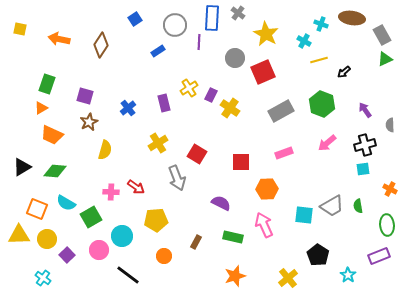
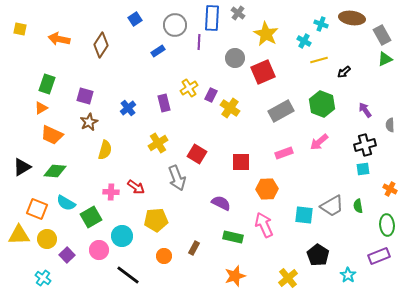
pink arrow at (327, 143): moved 8 px left, 1 px up
brown rectangle at (196, 242): moved 2 px left, 6 px down
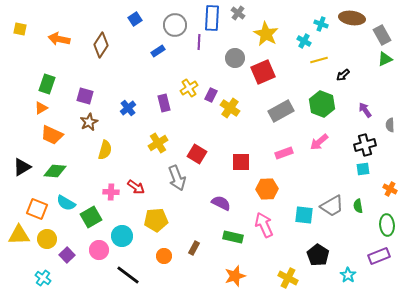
black arrow at (344, 72): moved 1 px left, 3 px down
yellow cross at (288, 278): rotated 24 degrees counterclockwise
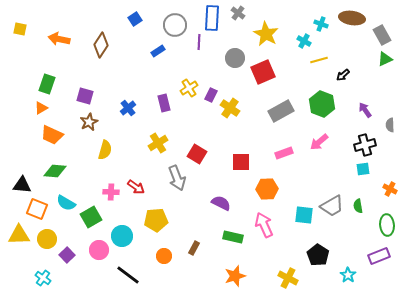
black triangle at (22, 167): moved 18 px down; rotated 36 degrees clockwise
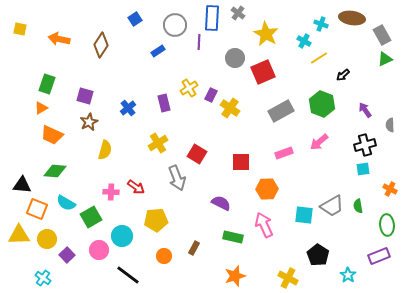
yellow line at (319, 60): moved 2 px up; rotated 18 degrees counterclockwise
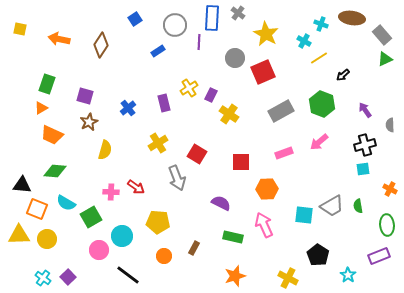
gray rectangle at (382, 35): rotated 12 degrees counterclockwise
yellow cross at (230, 108): moved 1 px left, 6 px down
yellow pentagon at (156, 220): moved 2 px right, 2 px down; rotated 10 degrees clockwise
purple square at (67, 255): moved 1 px right, 22 px down
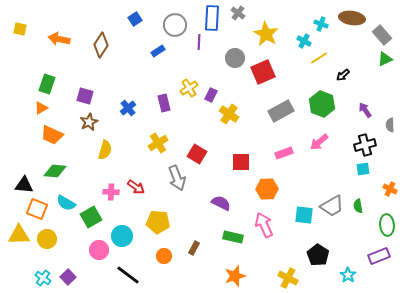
black triangle at (22, 185): moved 2 px right
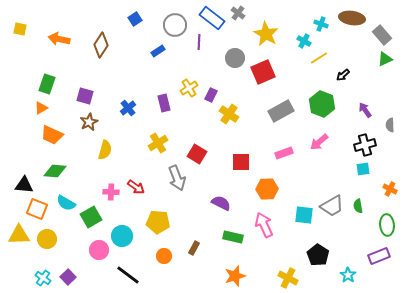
blue rectangle at (212, 18): rotated 55 degrees counterclockwise
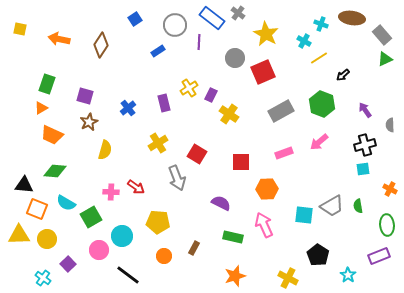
purple square at (68, 277): moved 13 px up
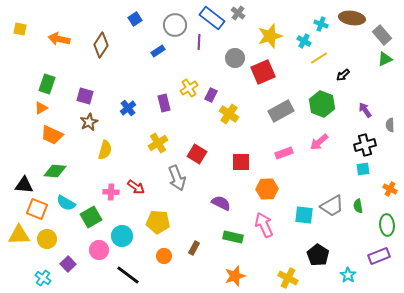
yellow star at (266, 34): moved 4 px right, 2 px down; rotated 25 degrees clockwise
